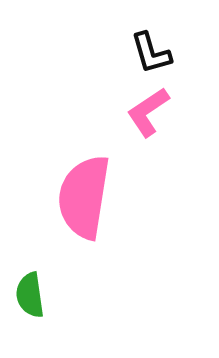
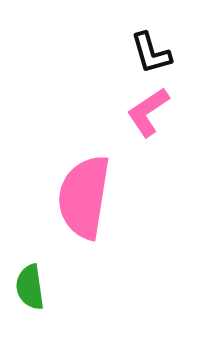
green semicircle: moved 8 px up
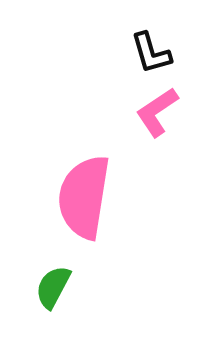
pink L-shape: moved 9 px right
green semicircle: moved 23 px right; rotated 36 degrees clockwise
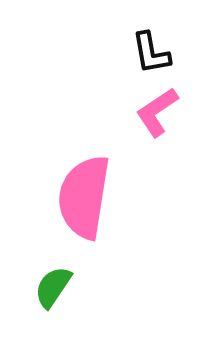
black L-shape: rotated 6 degrees clockwise
green semicircle: rotated 6 degrees clockwise
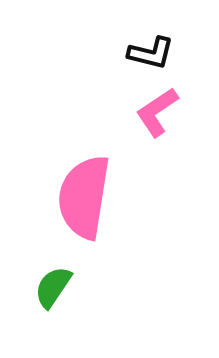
black L-shape: rotated 66 degrees counterclockwise
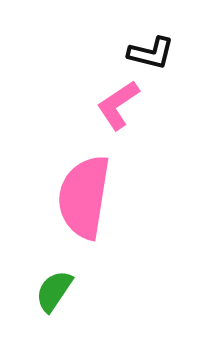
pink L-shape: moved 39 px left, 7 px up
green semicircle: moved 1 px right, 4 px down
